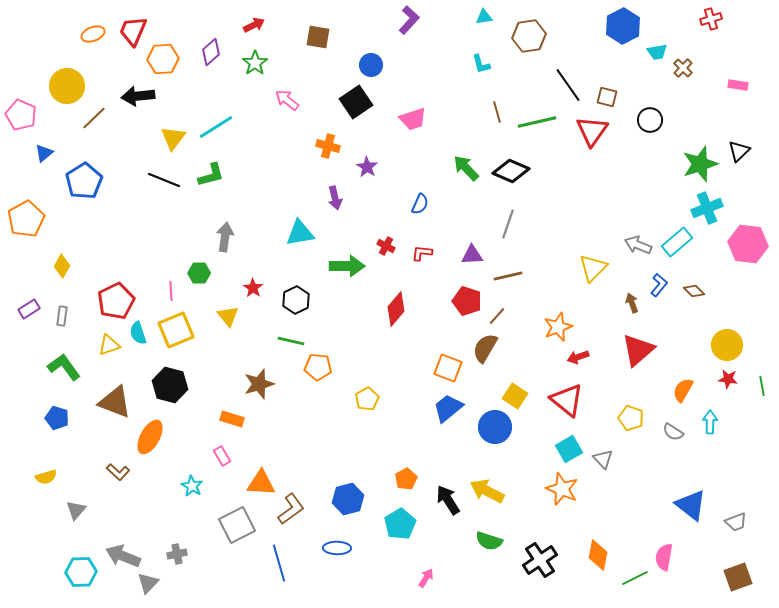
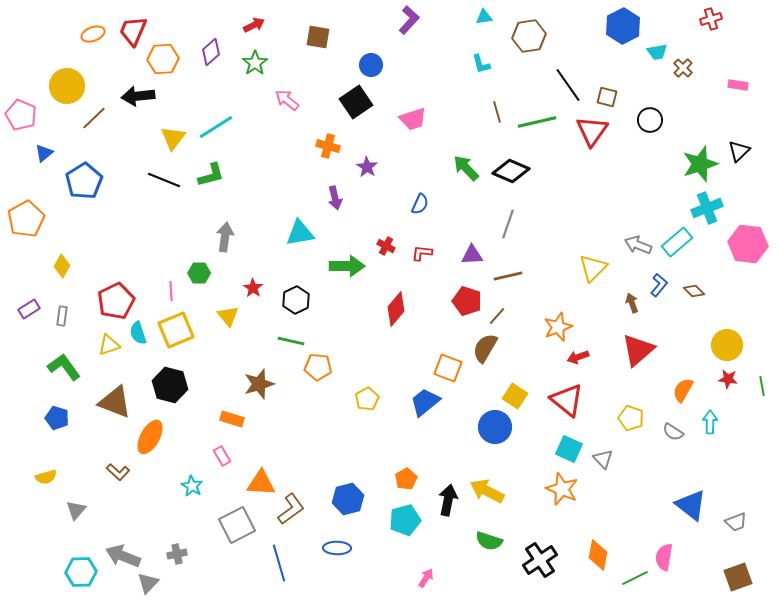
blue trapezoid at (448, 408): moved 23 px left, 6 px up
cyan square at (569, 449): rotated 36 degrees counterclockwise
black arrow at (448, 500): rotated 44 degrees clockwise
cyan pentagon at (400, 524): moved 5 px right, 4 px up; rotated 16 degrees clockwise
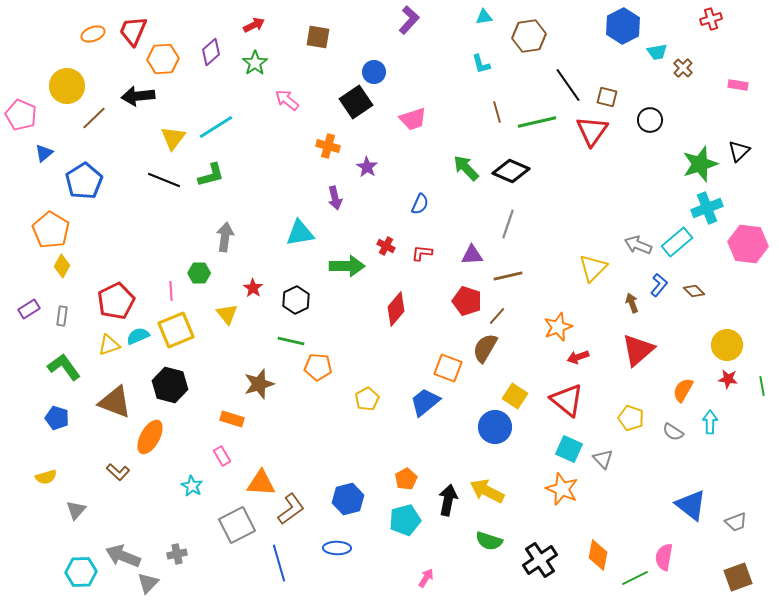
blue circle at (371, 65): moved 3 px right, 7 px down
orange pentagon at (26, 219): moved 25 px right, 11 px down; rotated 12 degrees counterclockwise
yellow triangle at (228, 316): moved 1 px left, 2 px up
cyan semicircle at (138, 333): moved 3 px down; rotated 85 degrees clockwise
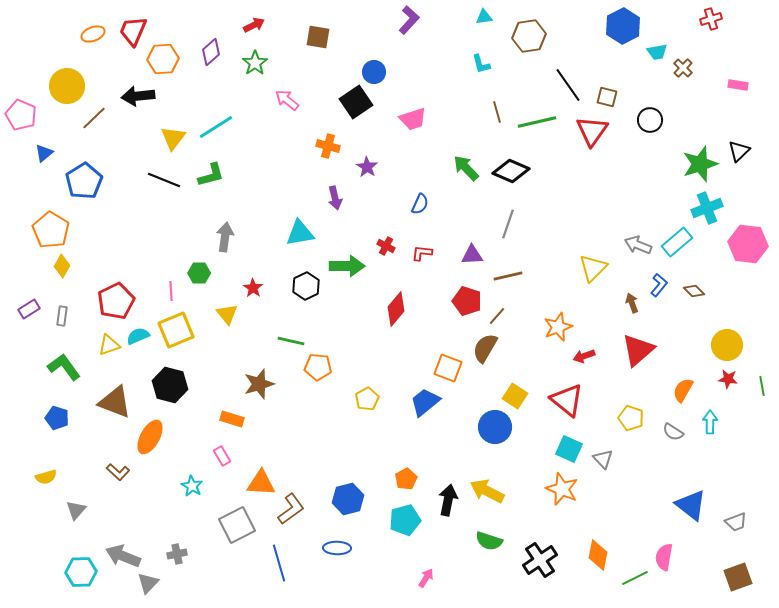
black hexagon at (296, 300): moved 10 px right, 14 px up
red arrow at (578, 357): moved 6 px right, 1 px up
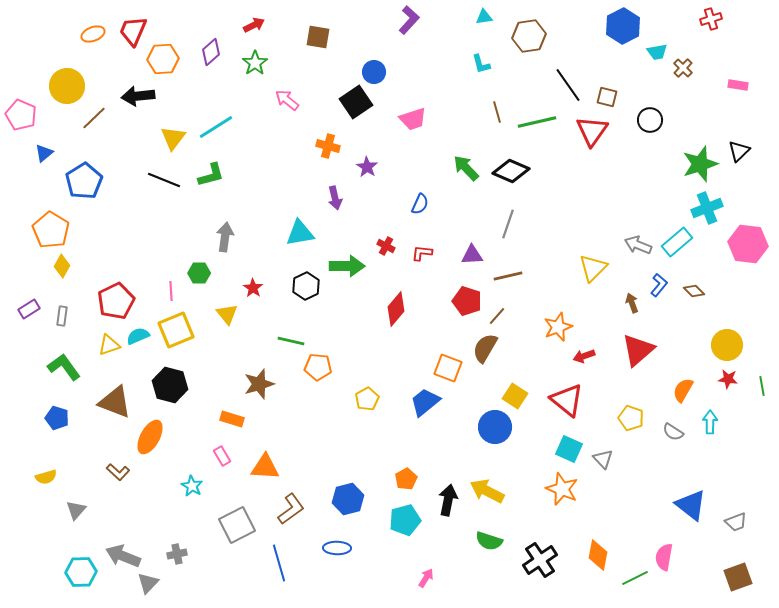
orange triangle at (261, 483): moved 4 px right, 16 px up
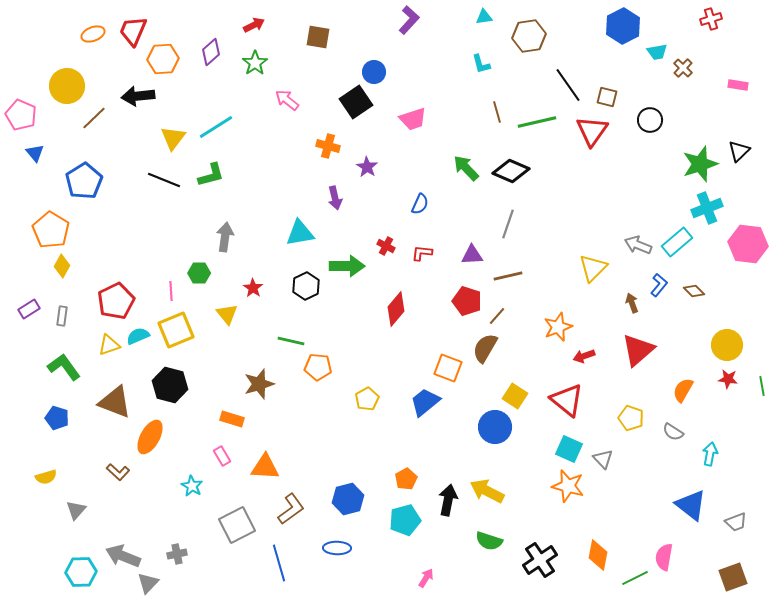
blue triangle at (44, 153): moved 9 px left; rotated 30 degrees counterclockwise
cyan arrow at (710, 422): moved 32 px down; rotated 10 degrees clockwise
orange star at (562, 489): moved 6 px right, 3 px up; rotated 8 degrees counterclockwise
brown square at (738, 577): moved 5 px left
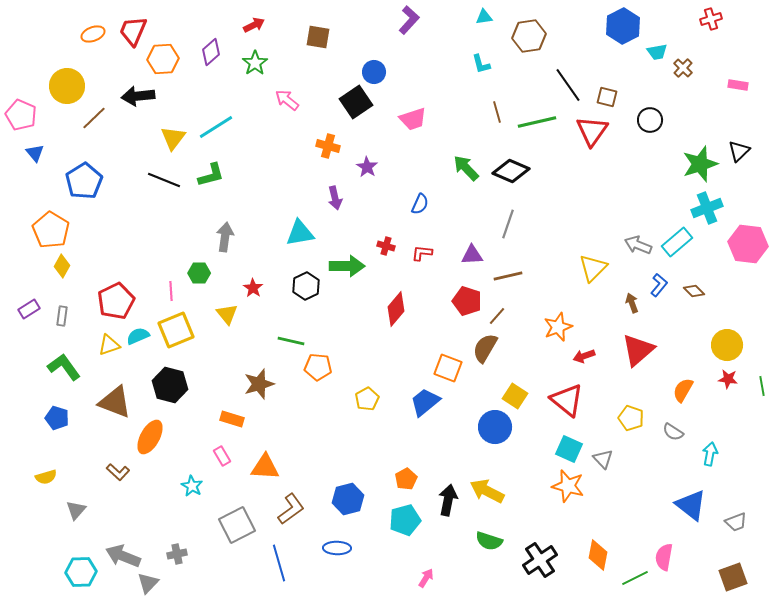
red cross at (386, 246): rotated 12 degrees counterclockwise
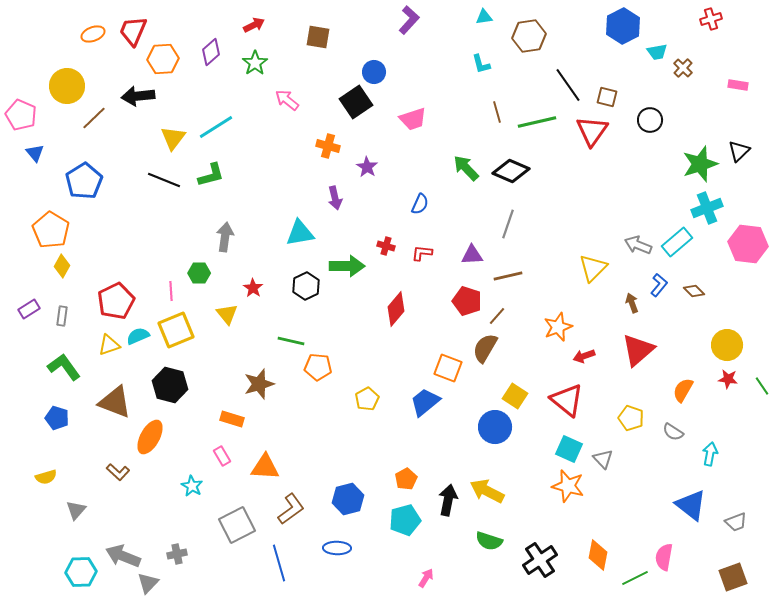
green line at (762, 386): rotated 24 degrees counterclockwise
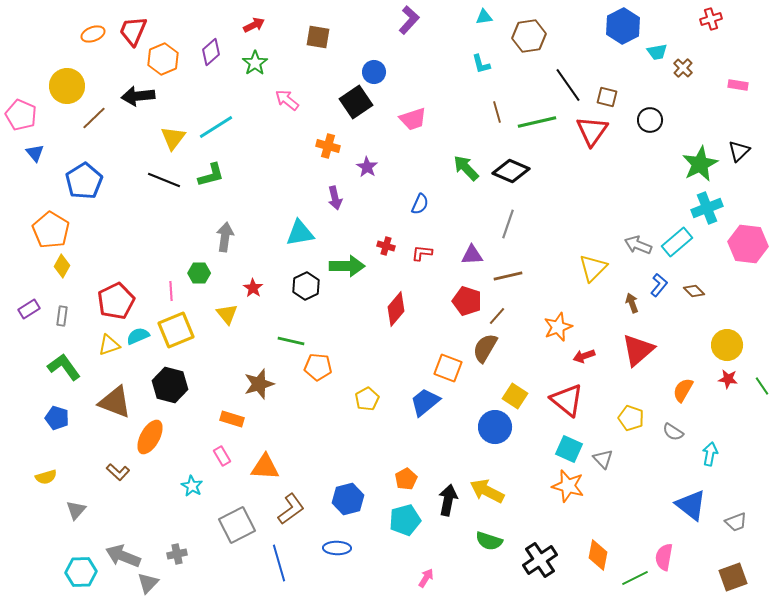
orange hexagon at (163, 59): rotated 20 degrees counterclockwise
green star at (700, 164): rotated 9 degrees counterclockwise
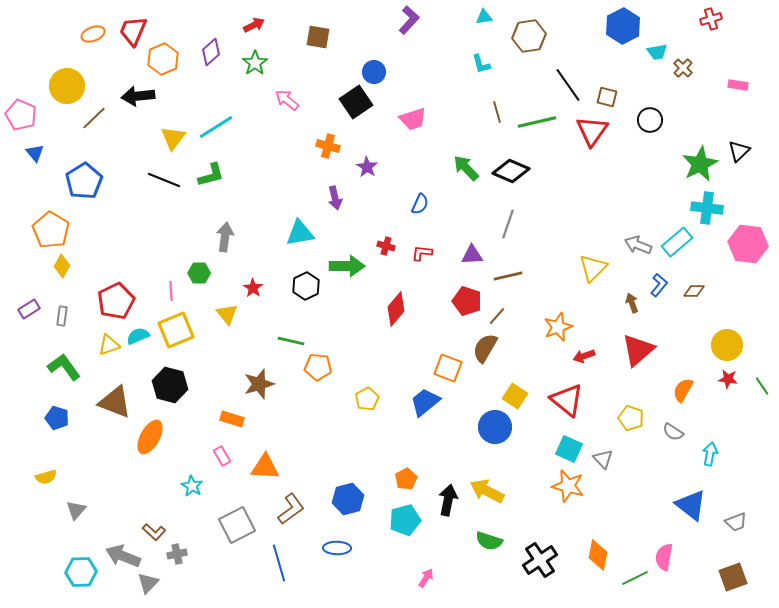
cyan cross at (707, 208): rotated 28 degrees clockwise
brown diamond at (694, 291): rotated 45 degrees counterclockwise
brown L-shape at (118, 472): moved 36 px right, 60 px down
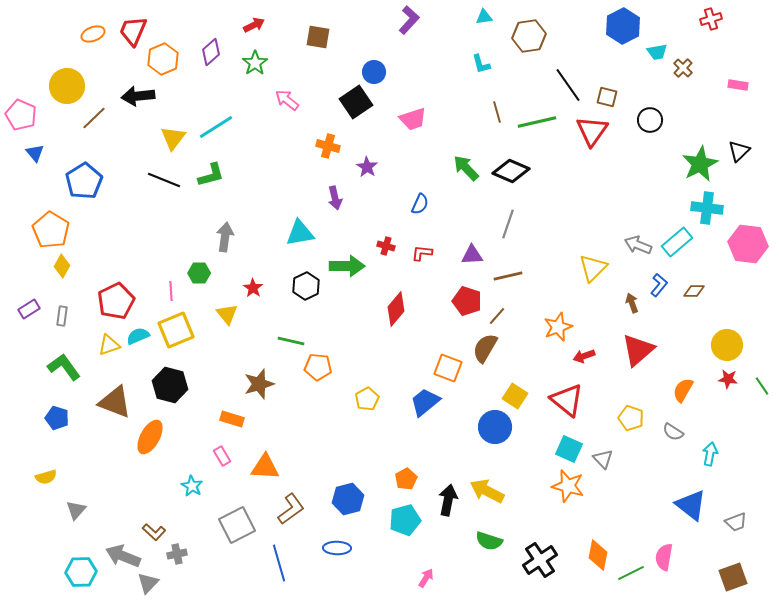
green line at (635, 578): moved 4 px left, 5 px up
